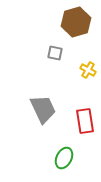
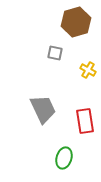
green ellipse: rotated 10 degrees counterclockwise
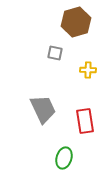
yellow cross: rotated 28 degrees counterclockwise
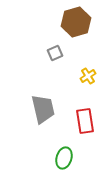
gray square: rotated 35 degrees counterclockwise
yellow cross: moved 6 px down; rotated 35 degrees counterclockwise
gray trapezoid: rotated 12 degrees clockwise
